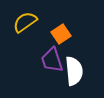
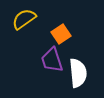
yellow semicircle: moved 1 px left, 3 px up
white semicircle: moved 4 px right, 2 px down
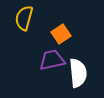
yellow semicircle: moved 1 px up; rotated 40 degrees counterclockwise
purple trapezoid: rotated 96 degrees clockwise
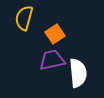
orange square: moved 6 px left
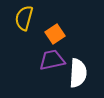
white semicircle: rotated 8 degrees clockwise
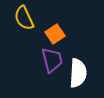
yellow semicircle: rotated 40 degrees counterclockwise
purple trapezoid: rotated 88 degrees clockwise
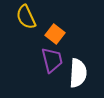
yellow semicircle: moved 2 px right, 1 px up
orange square: rotated 18 degrees counterclockwise
